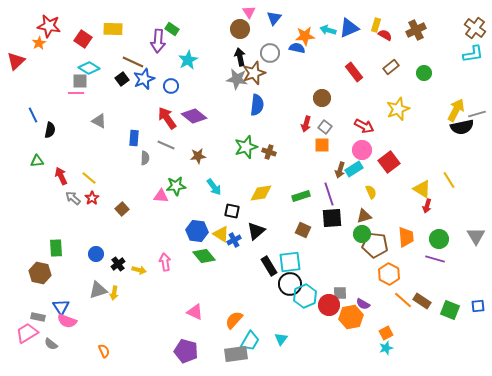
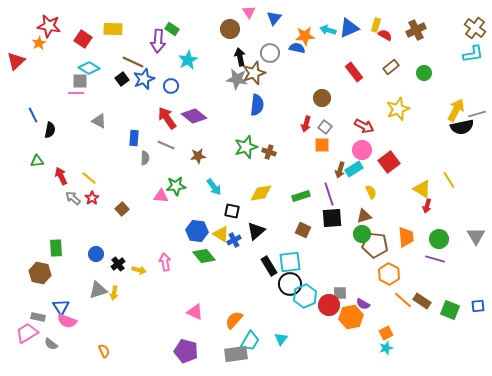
brown circle at (240, 29): moved 10 px left
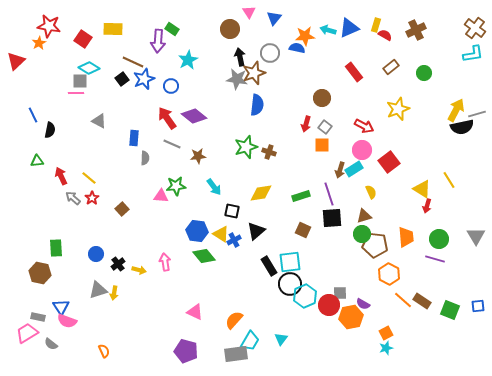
gray line at (166, 145): moved 6 px right, 1 px up
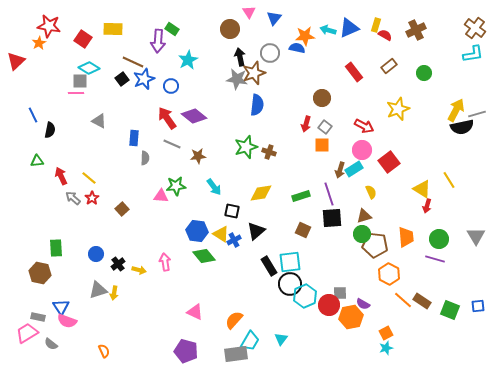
brown rectangle at (391, 67): moved 2 px left, 1 px up
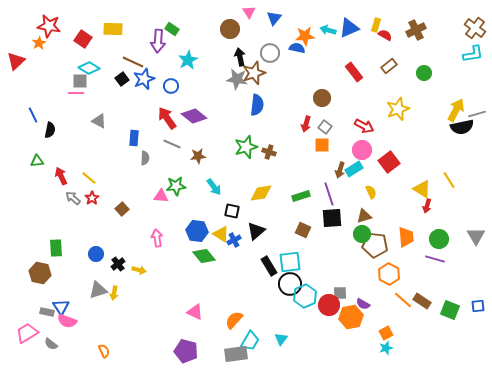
pink arrow at (165, 262): moved 8 px left, 24 px up
gray rectangle at (38, 317): moved 9 px right, 5 px up
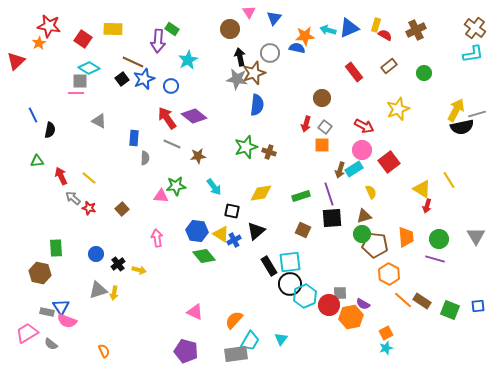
red star at (92, 198): moved 3 px left, 10 px down; rotated 24 degrees counterclockwise
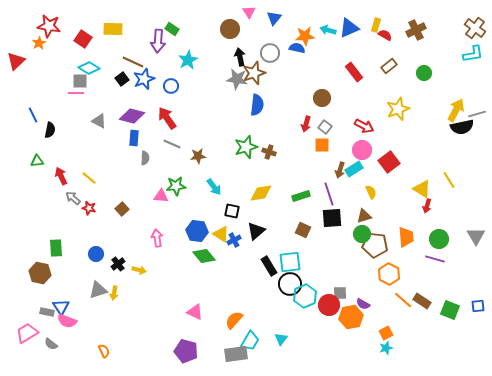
purple diamond at (194, 116): moved 62 px left; rotated 25 degrees counterclockwise
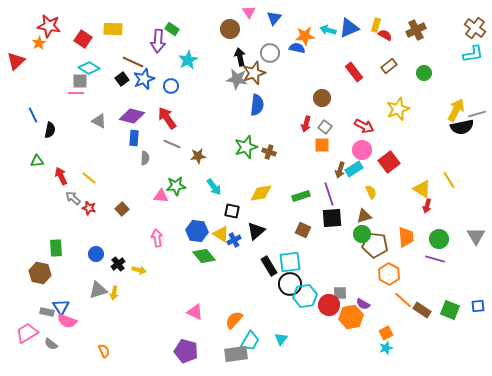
cyan hexagon at (305, 296): rotated 15 degrees clockwise
brown rectangle at (422, 301): moved 9 px down
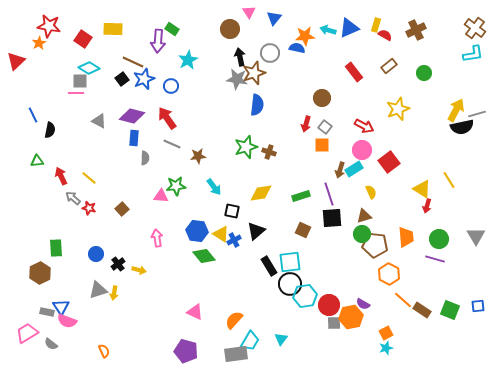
brown hexagon at (40, 273): rotated 20 degrees clockwise
gray square at (340, 293): moved 6 px left, 30 px down
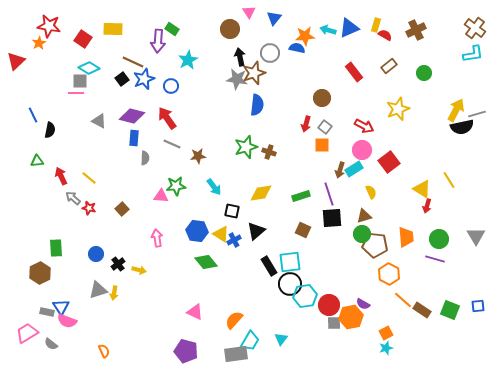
green diamond at (204, 256): moved 2 px right, 6 px down
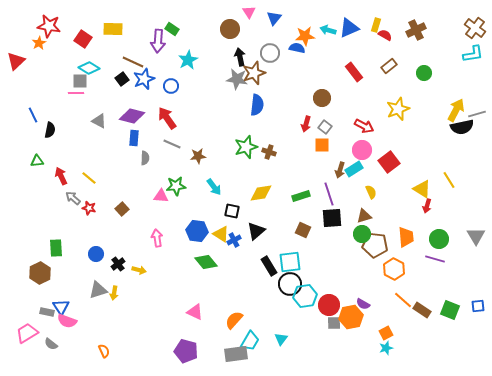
orange hexagon at (389, 274): moved 5 px right, 5 px up
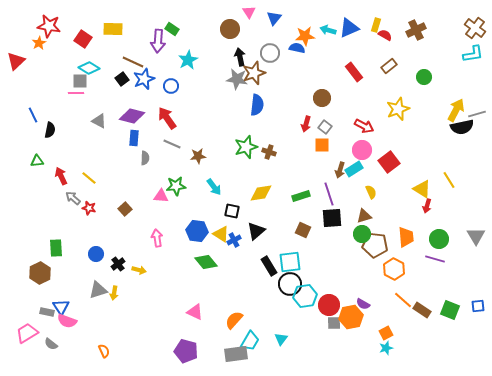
green circle at (424, 73): moved 4 px down
brown square at (122, 209): moved 3 px right
